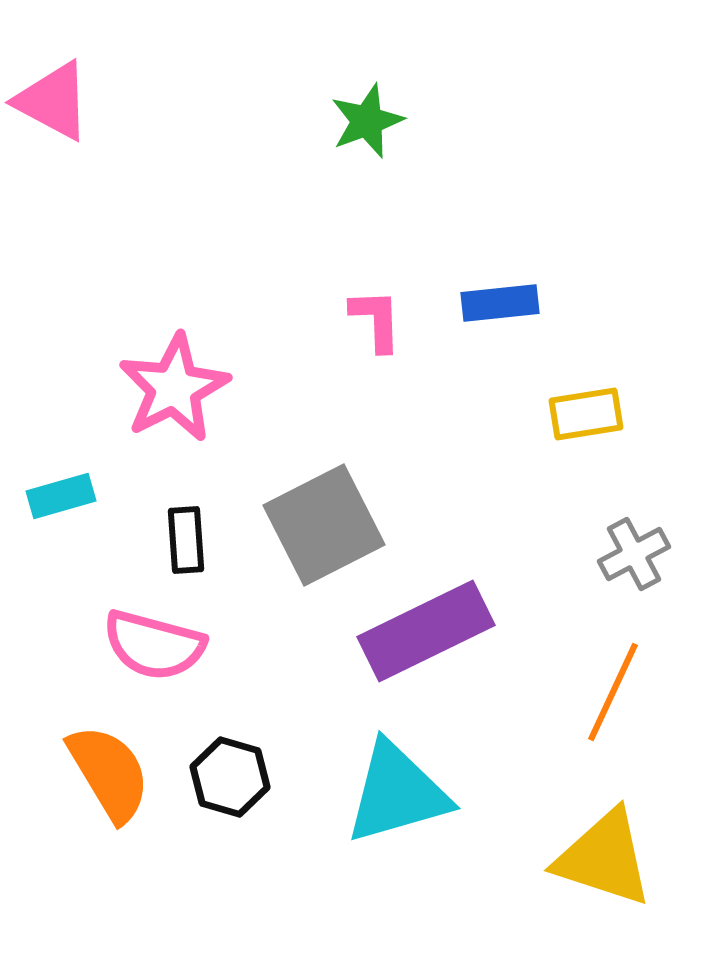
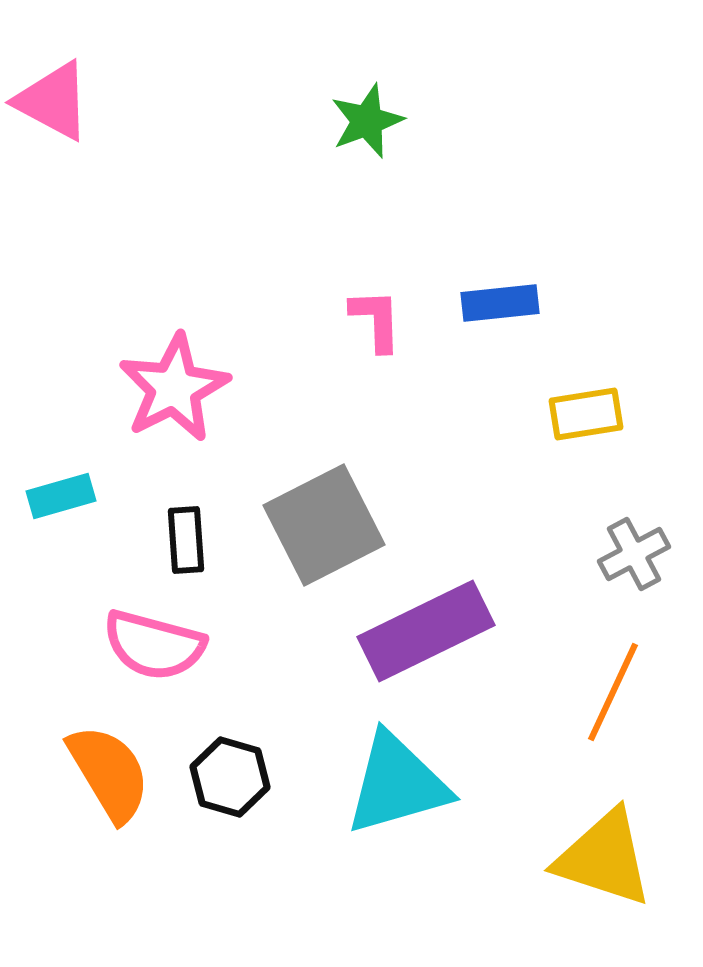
cyan triangle: moved 9 px up
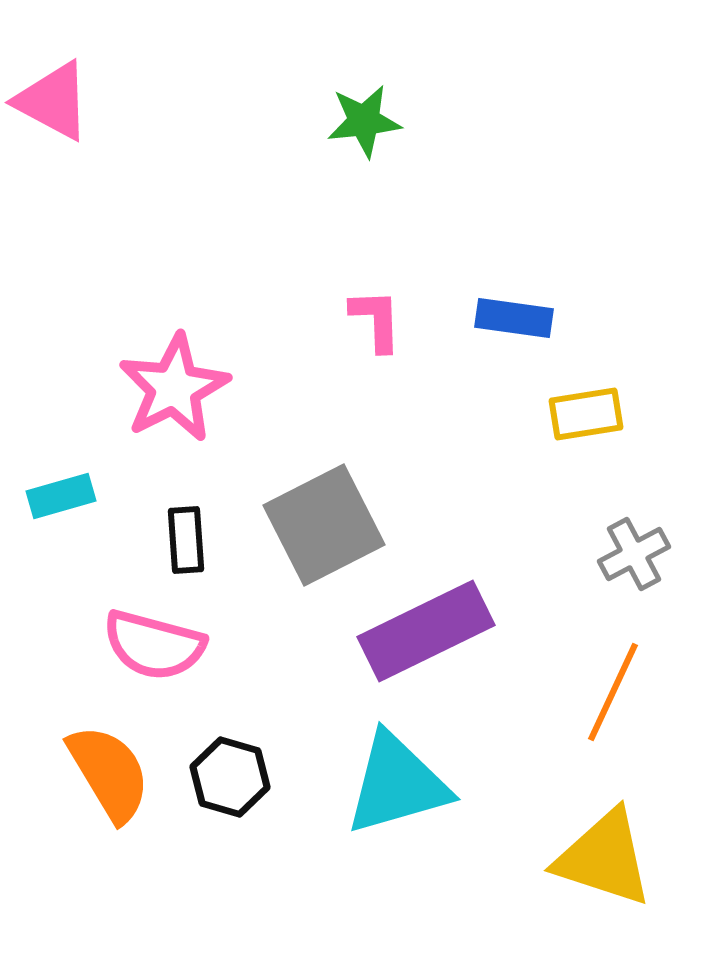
green star: moved 3 px left; rotated 14 degrees clockwise
blue rectangle: moved 14 px right, 15 px down; rotated 14 degrees clockwise
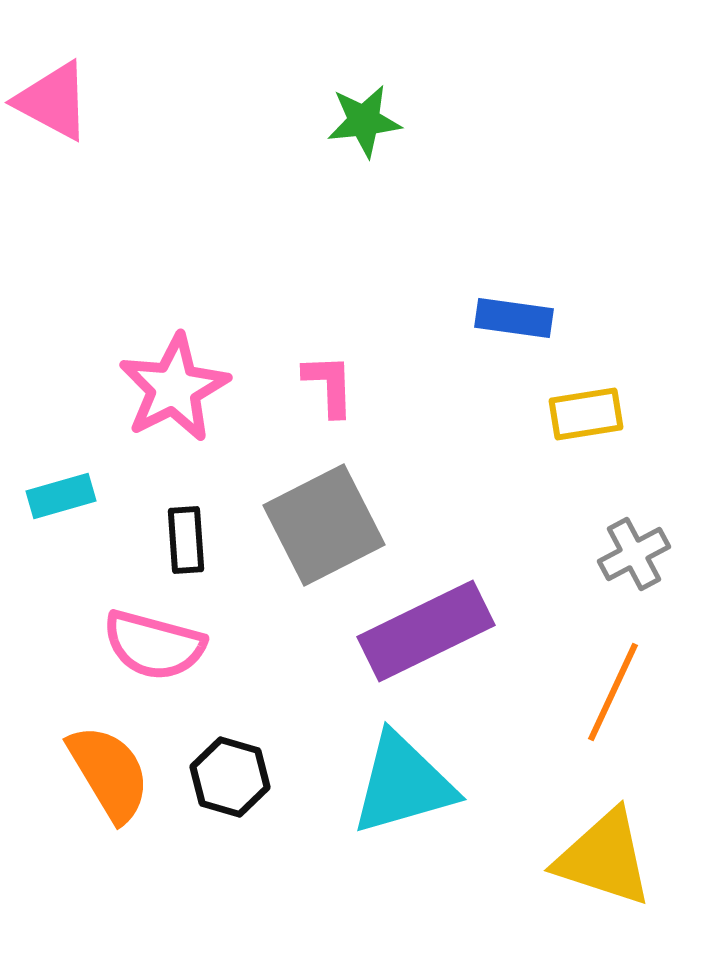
pink L-shape: moved 47 px left, 65 px down
cyan triangle: moved 6 px right
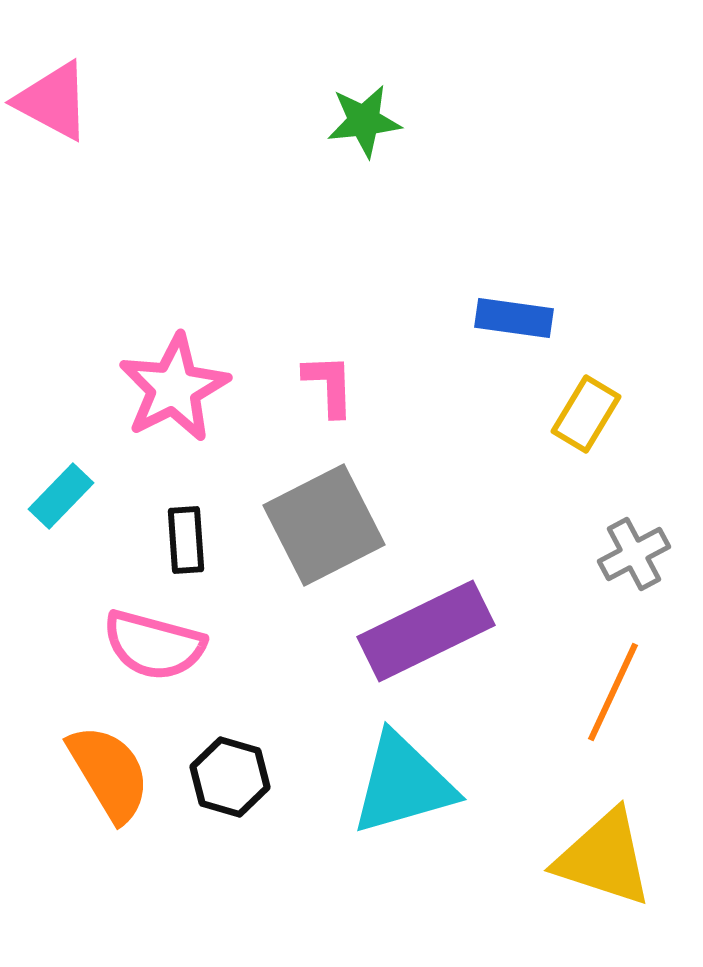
yellow rectangle: rotated 50 degrees counterclockwise
cyan rectangle: rotated 30 degrees counterclockwise
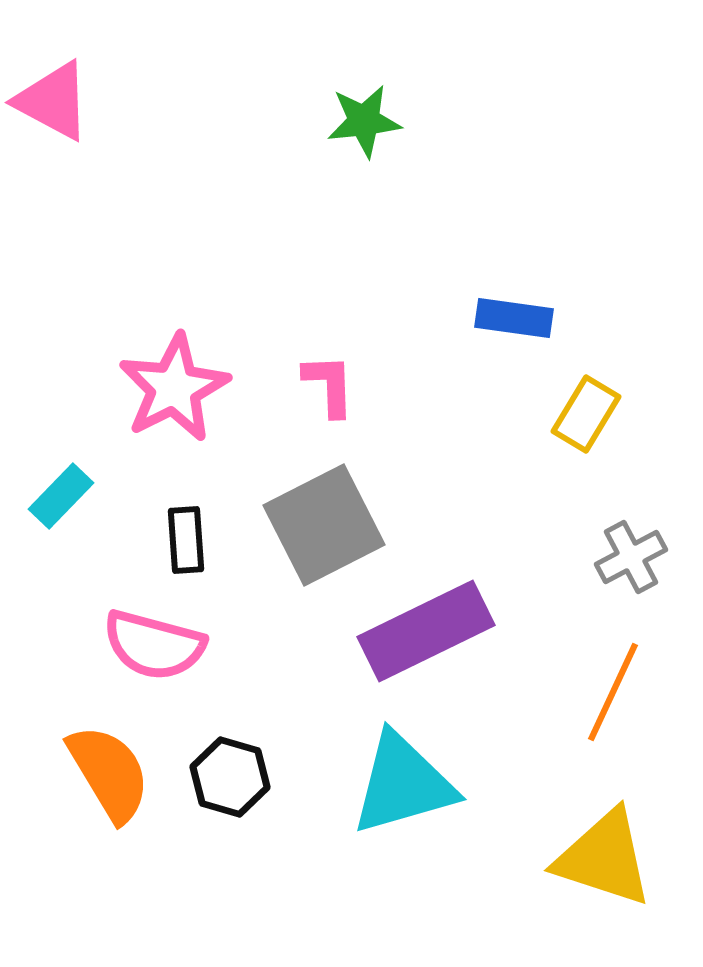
gray cross: moved 3 px left, 3 px down
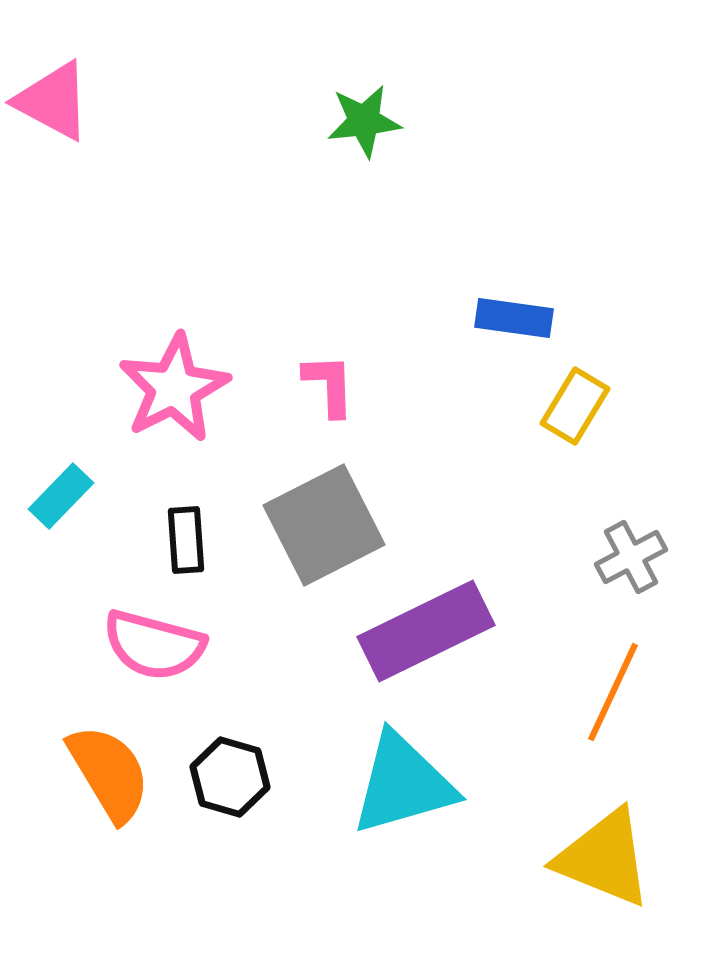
yellow rectangle: moved 11 px left, 8 px up
yellow triangle: rotated 4 degrees clockwise
